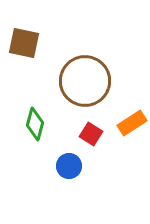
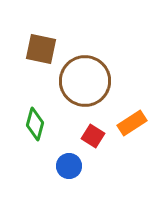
brown square: moved 17 px right, 6 px down
red square: moved 2 px right, 2 px down
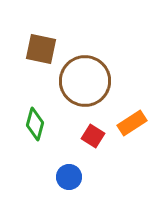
blue circle: moved 11 px down
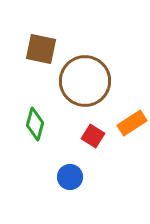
blue circle: moved 1 px right
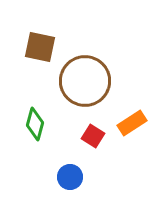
brown square: moved 1 px left, 2 px up
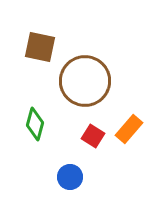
orange rectangle: moved 3 px left, 6 px down; rotated 16 degrees counterclockwise
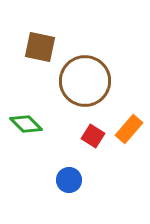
green diamond: moved 9 px left; rotated 60 degrees counterclockwise
blue circle: moved 1 px left, 3 px down
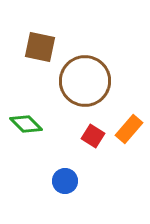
blue circle: moved 4 px left, 1 px down
